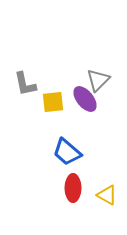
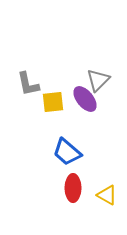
gray L-shape: moved 3 px right
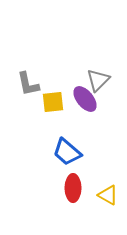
yellow triangle: moved 1 px right
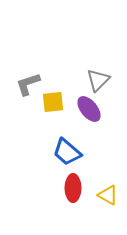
gray L-shape: rotated 84 degrees clockwise
purple ellipse: moved 4 px right, 10 px down
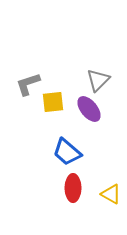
yellow triangle: moved 3 px right, 1 px up
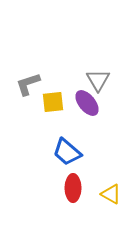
gray triangle: rotated 15 degrees counterclockwise
purple ellipse: moved 2 px left, 6 px up
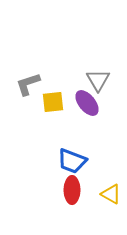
blue trapezoid: moved 5 px right, 9 px down; rotated 20 degrees counterclockwise
red ellipse: moved 1 px left, 2 px down
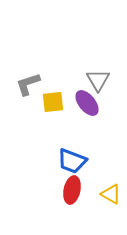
red ellipse: rotated 12 degrees clockwise
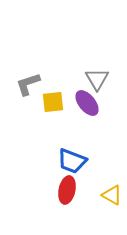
gray triangle: moved 1 px left, 1 px up
red ellipse: moved 5 px left
yellow triangle: moved 1 px right, 1 px down
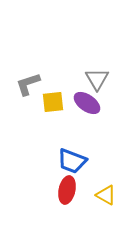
purple ellipse: rotated 16 degrees counterclockwise
yellow triangle: moved 6 px left
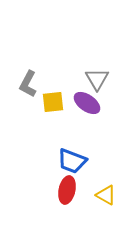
gray L-shape: rotated 44 degrees counterclockwise
